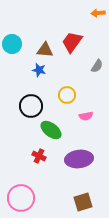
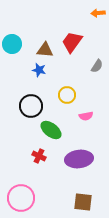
brown square: rotated 24 degrees clockwise
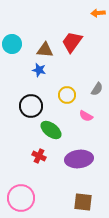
gray semicircle: moved 23 px down
pink semicircle: rotated 40 degrees clockwise
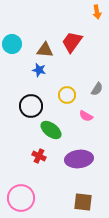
orange arrow: moved 1 px left, 1 px up; rotated 96 degrees counterclockwise
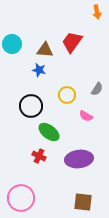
green ellipse: moved 2 px left, 2 px down
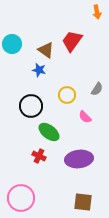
red trapezoid: moved 1 px up
brown triangle: moved 1 px right; rotated 30 degrees clockwise
pink semicircle: moved 1 px left, 1 px down; rotated 16 degrees clockwise
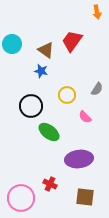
blue star: moved 2 px right, 1 px down
red cross: moved 11 px right, 28 px down
brown square: moved 2 px right, 5 px up
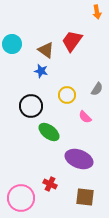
purple ellipse: rotated 28 degrees clockwise
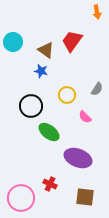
cyan circle: moved 1 px right, 2 px up
purple ellipse: moved 1 px left, 1 px up
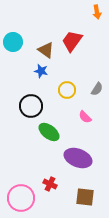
yellow circle: moved 5 px up
